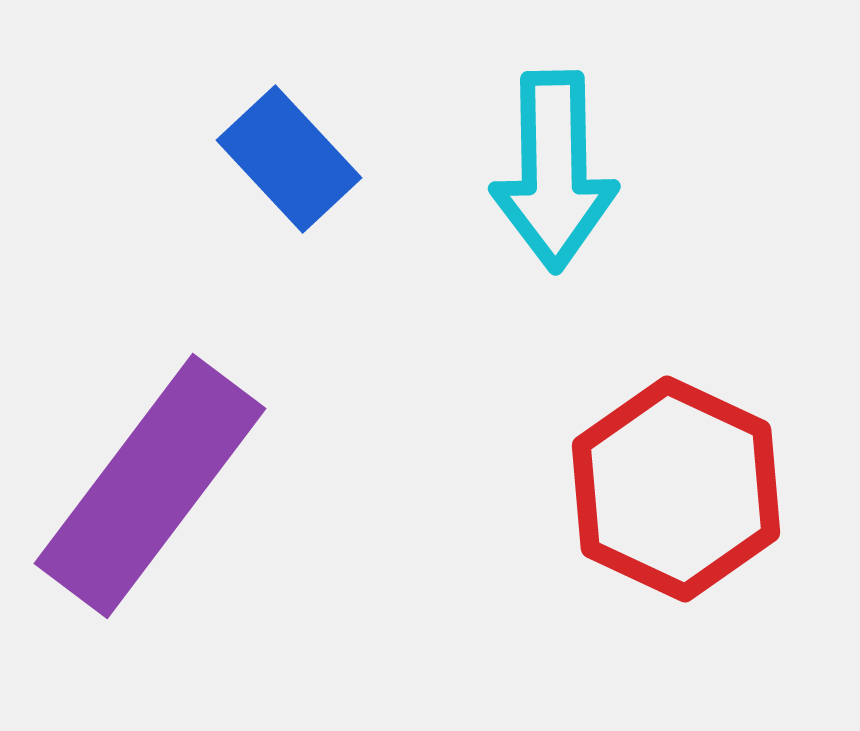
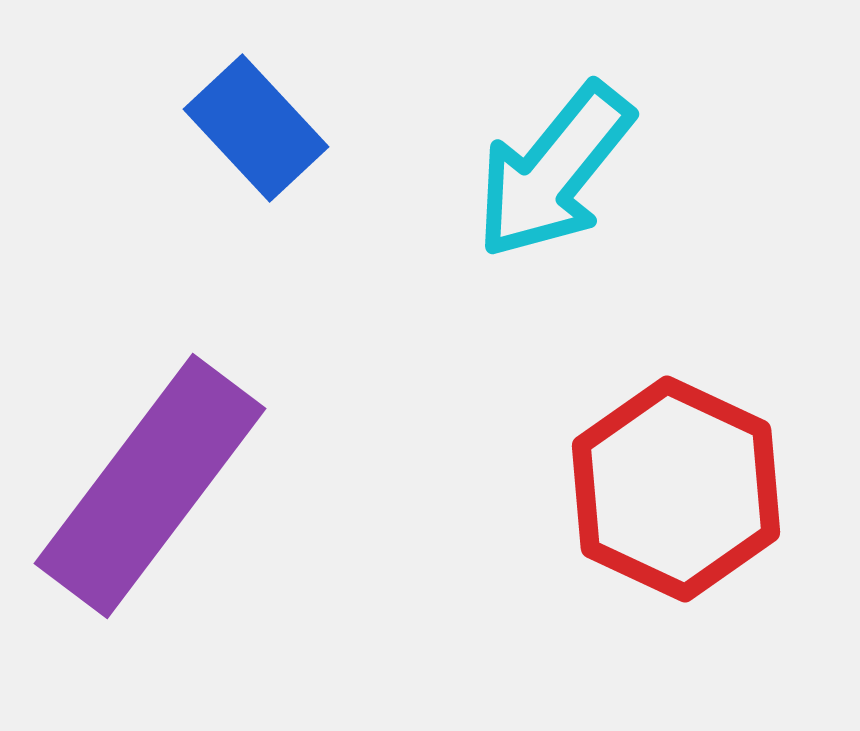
blue rectangle: moved 33 px left, 31 px up
cyan arrow: rotated 40 degrees clockwise
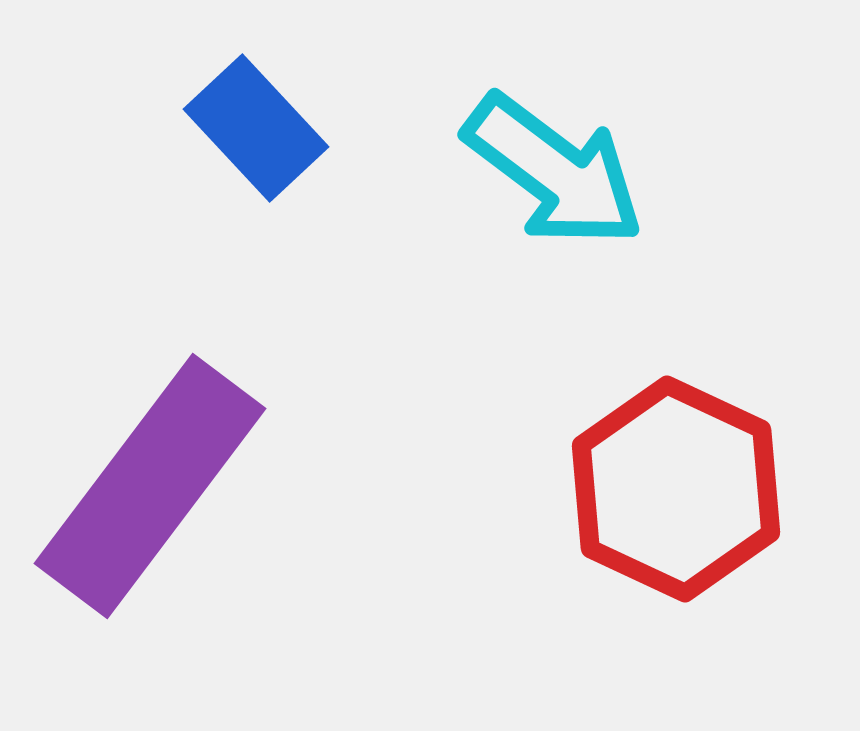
cyan arrow: rotated 92 degrees counterclockwise
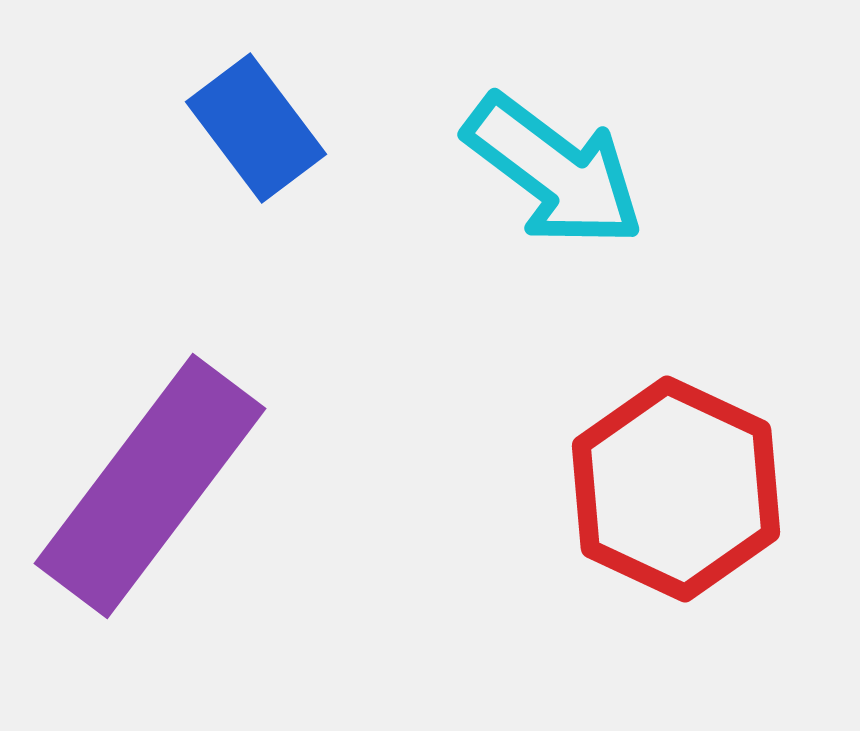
blue rectangle: rotated 6 degrees clockwise
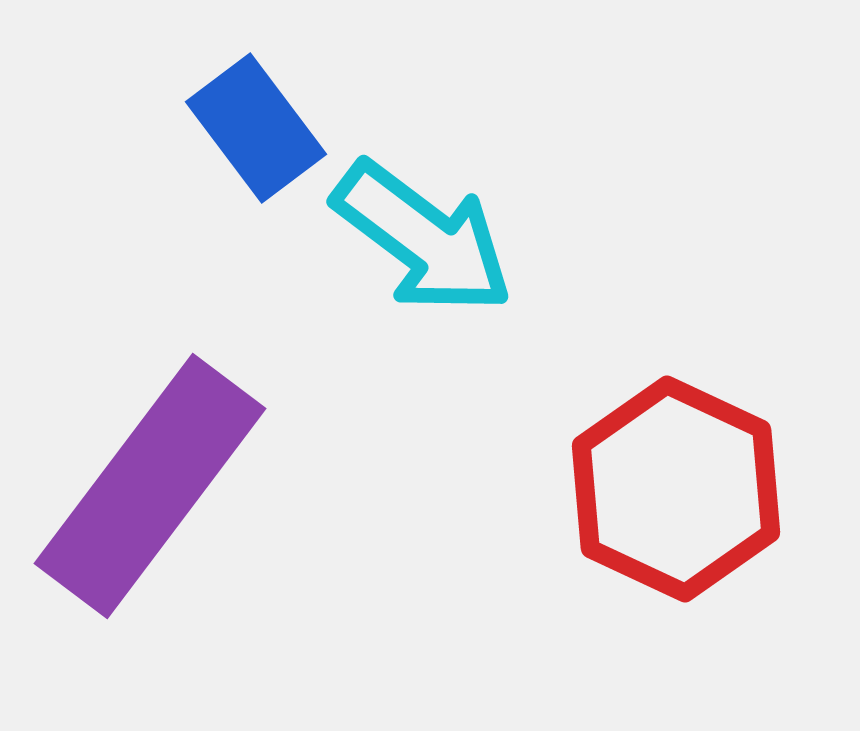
cyan arrow: moved 131 px left, 67 px down
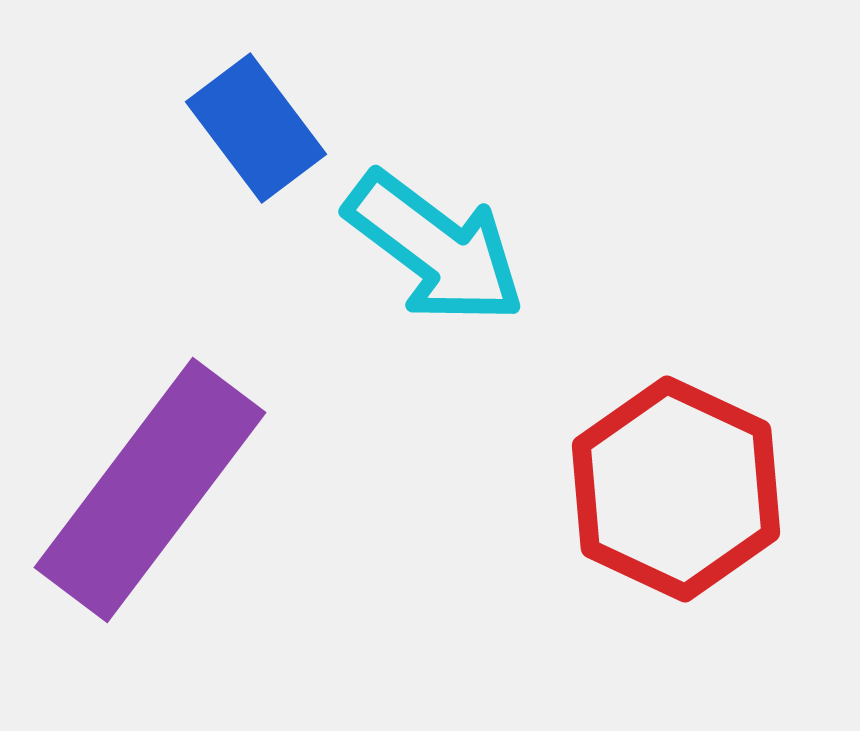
cyan arrow: moved 12 px right, 10 px down
purple rectangle: moved 4 px down
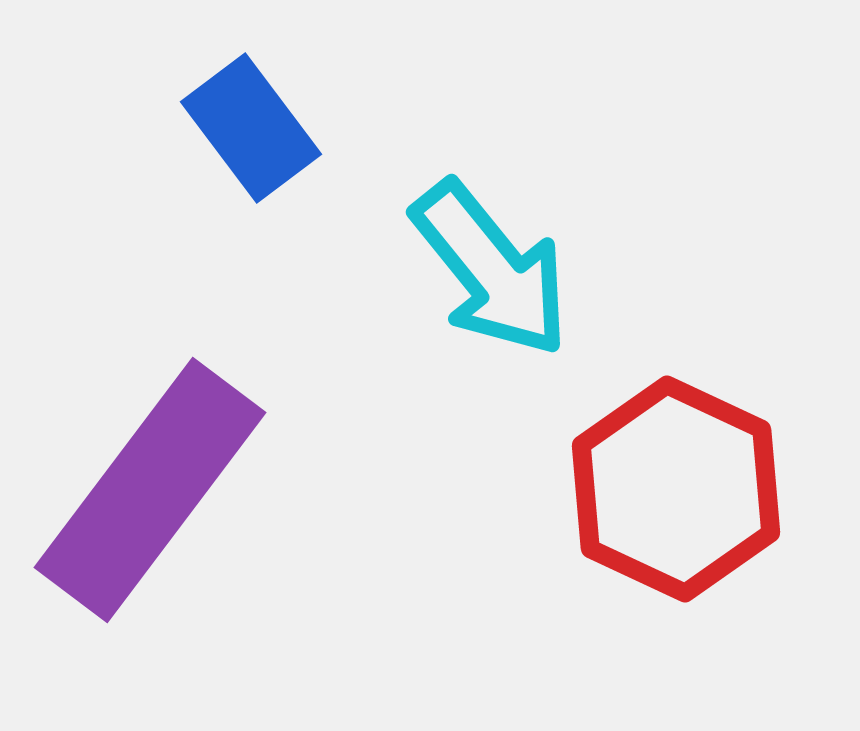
blue rectangle: moved 5 px left
cyan arrow: moved 56 px right, 21 px down; rotated 14 degrees clockwise
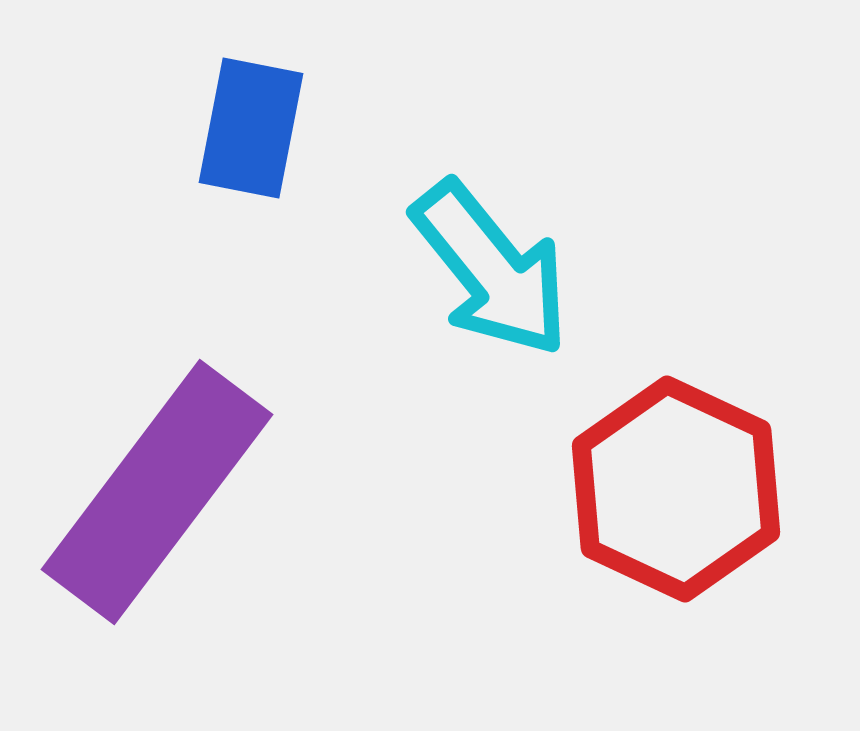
blue rectangle: rotated 48 degrees clockwise
purple rectangle: moved 7 px right, 2 px down
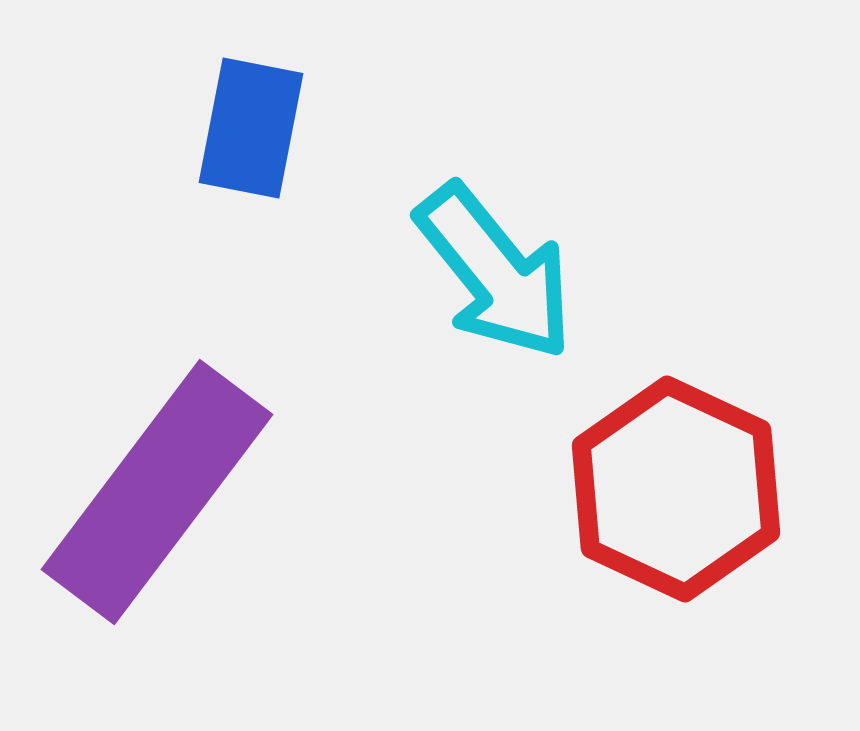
cyan arrow: moved 4 px right, 3 px down
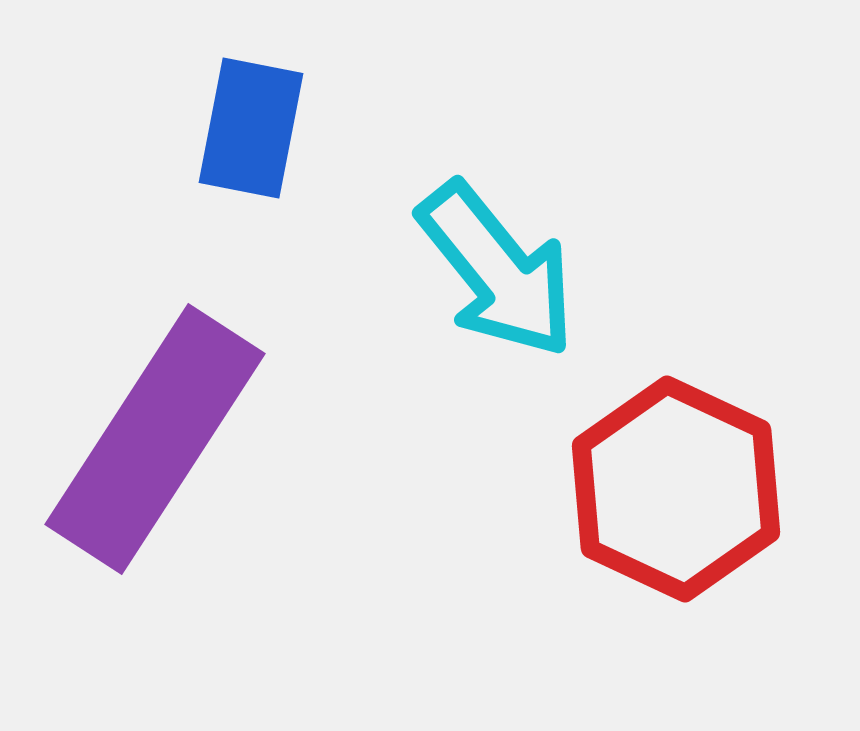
cyan arrow: moved 2 px right, 2 px up
purple rectangle: moved 2 px left, 53 px up; rotated 4 degrees counterclockwise
